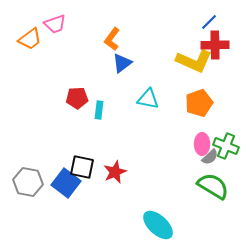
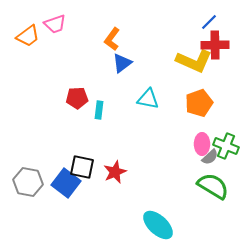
orange trapezoid: moved 2 px left, 3 px up
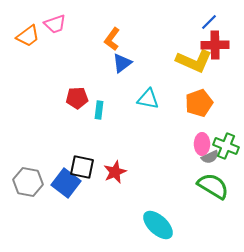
gray semicircle: rotated 18 degrees clockwise
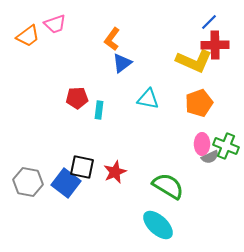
green semicircle: moved 45 px left
